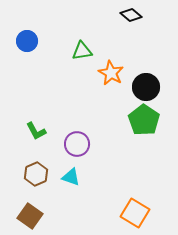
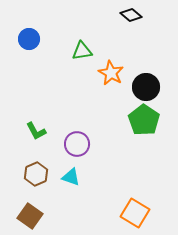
blue circle: moved 2 px right, 2 px up
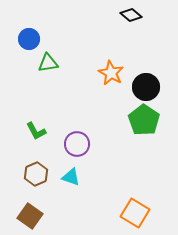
green triangle: moved 34 px left, 12 px down
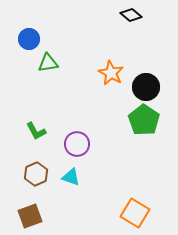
brown square: rotated 35 degrees clockwise
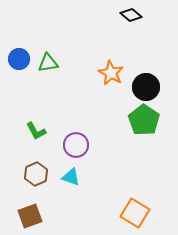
blue circle: moved 10 px left, 20 px down
purple circle: moved 1 px left, 1 px down
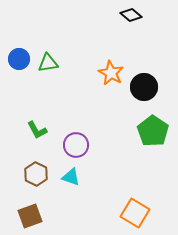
black circle: moved 2 px left
green pentagon: moved 9 px right, 11 px down
green L-shape: moved 1 px right, 1 px up
brown hexagon: rotated 10 degrees counterclockwise
